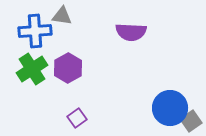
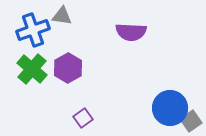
blue cross: moved 2 px left, 1 px up; rotated 16 degrees counterclockwise
green cross: rotated 16 degrees counterclockwise
purple square: moved 6 px right
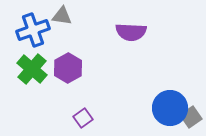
gray square: moved 4 px up
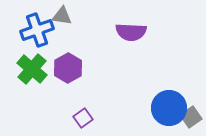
blue cross: moved 4 px right
blue circle: moved 1 px left
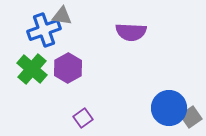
blue cross: moved 7 px right
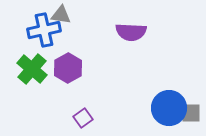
gray triangle: moved 1 px left, 1 px up
blue cross: rotated 8 degrees clockwise
gray square: moved 4 px up; rotated 35 degrees clockwise
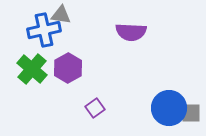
purple square: moved 12 px right, 10 px up
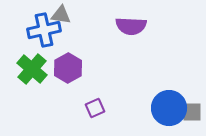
purple semicircle: moved 6 px up
purple square: rotated 12 degrees clockwise
gray square: moved 1 px right, 1 px up
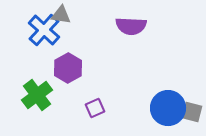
blue cross: rotated 36 degrees counterclockwise
green cross: moved 5 px right, 26 px down; rotated 12 degrees clockwise
blue circle: moved 1 px left
gray square: rotated 15 degrees clockwise
